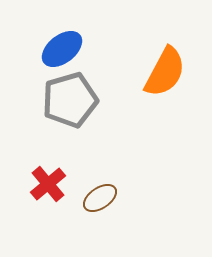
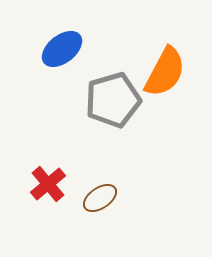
gray pentagon: moved 43 px right
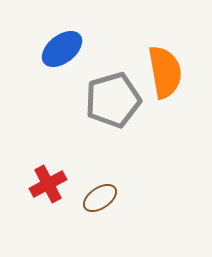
orange semicircle: rotated 38 degrees counterclockwise
red cross: rotated 12 degrees clockwise
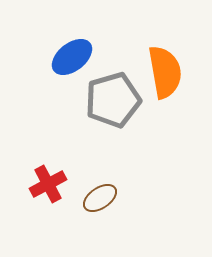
blue ellipse: moved 10 px right, 8 px down
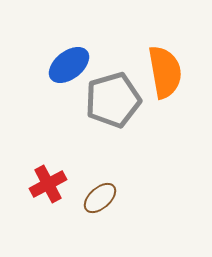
blue ellipse: moved 3 px left, 8 px down
brown ellipse: rotated 8 degrees counterclockwise
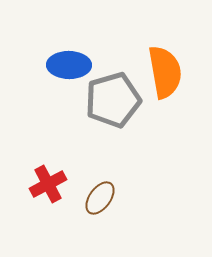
blue ellipse: rotated 39 degrees clockwise
brown ellipse: rotated 12 degrees counterclockwise
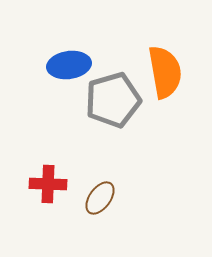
blue ellipse: rotated 9 degrees counterclockwise
red cross: rotated 30 degrees clockwise
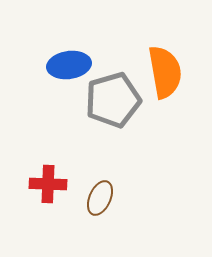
brown ellipse: rotated 12 degrees counterclockwise
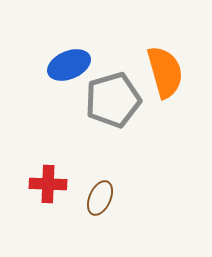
blue ellipse: rotated 15 degrees counterclockwise
orange semicircle: rotated 6 degrees counterclockwise
